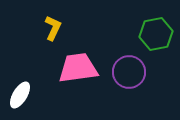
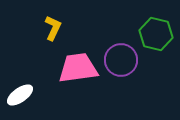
green hexagon: rotated 24 degrees clockwise
purple circle: moved 8 px left, 12 px up
white ellipse: rotated 24 degrees clockwise
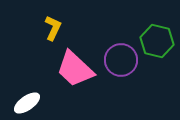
green hexagon: moved 1 px right, 7 px down
pink trapezoid: moved 3 px left, 1 px down; rotated 129 degrees counterclockwise
white ellipse: moved 7 px right, 8 px down
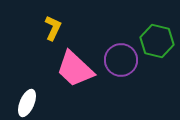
white ellipse: rotated 32 degrees counterclockwise
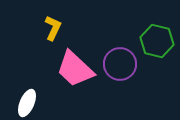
purple circle: moved 1 px left, 4 px down
